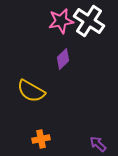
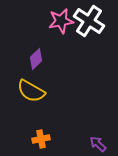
purple diamond: moved 27 px left
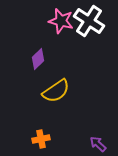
pink star: rotated 25 degrees clockwise
purple diamond: moved 2 px right
yellow semicircle: moved 25 px right; rotated 64 degrees counterclockwise
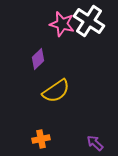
pink star: moved 1 px right, 3 px down
purple arrow: moved 3 px left, 1 px up
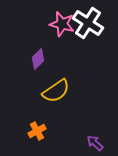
white cross: moved 1 px left, 2 px down
orange cross: moved 4 px left, 8 px up; rotated 18 degrees counterclockwise
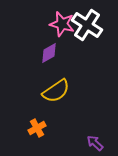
white cross: moved 1 px left, 2 px down
purple diamond: moved 11 px right, 6 px up; rotated 15 degrees clockwise
orange cross: moved 3 px up
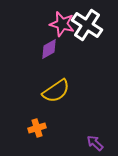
purple diamond: moved 4 px up
orange cross: rotated 12 degrees clockwise
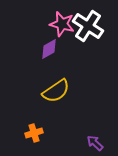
white cross: moved 1 px right, 1 px down
orange cross: moved 3 px left, 5 px down
